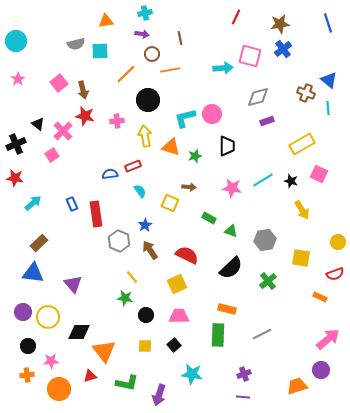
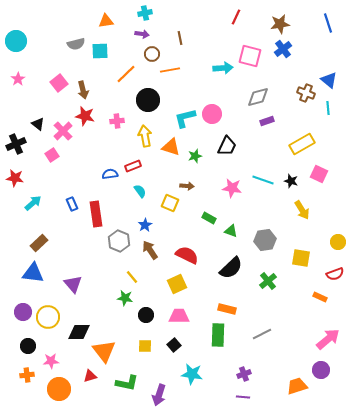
black trapezoid at (227, 146): rotated 25 degrees clockwise
cyan line at (263, 180): rotated 50 degrees clockwise
brown arrow at (189, 187): moved 2 px left, 1 px up
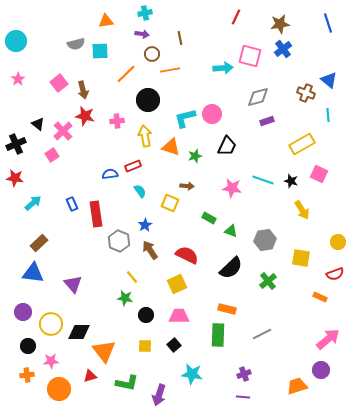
cyan line at (328, 108): moved 7 px down
yellow circle at (48, 317): moved 3 px right, 7 px down
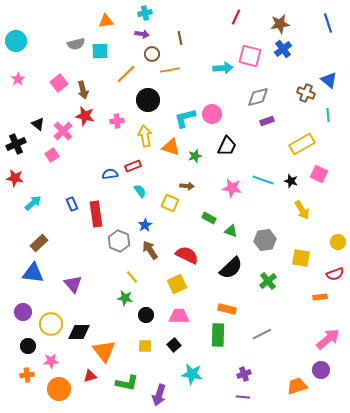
orange rectangle at (320, 297): rotated 32 degrees counterclockwise
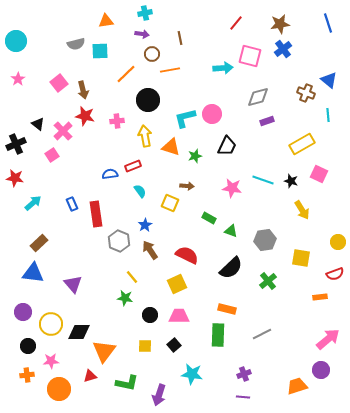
red line at (236, 17): moved 6 px down; rotated 14 degrees clockwise
black circle at (146, 315): moved 4 px right
orange triangle at (104, 351): rotated 15 degrees clockwise
